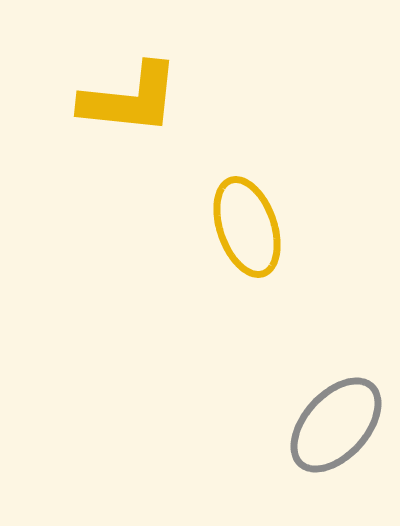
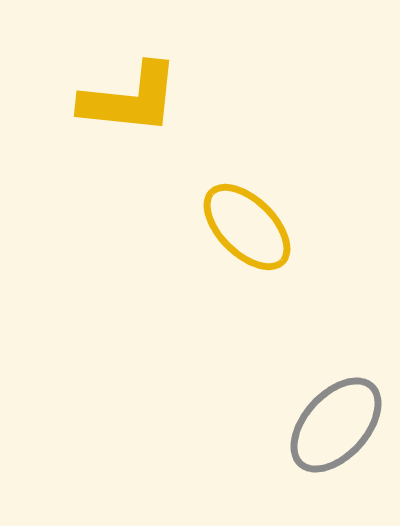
yellow ellipse: rotated 26 degrees counterclockwise
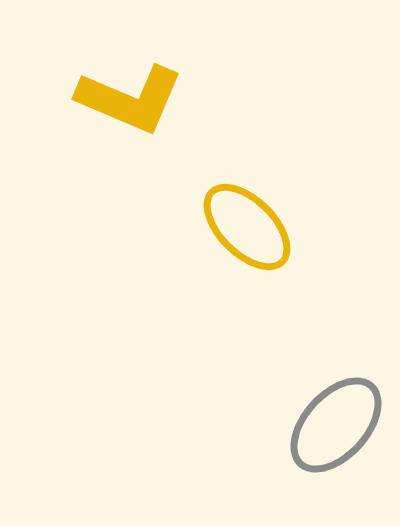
yellow L-shape: rotated 17 degrees clockwise
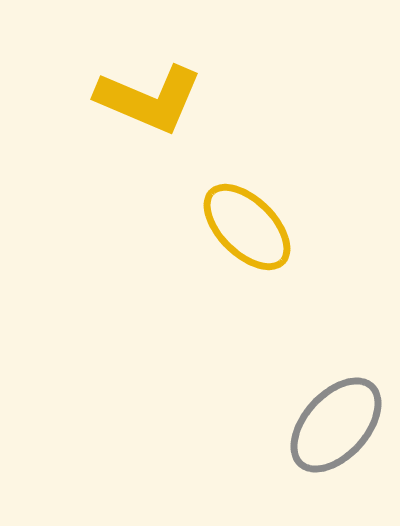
yellow L-shape: moved 19 px right
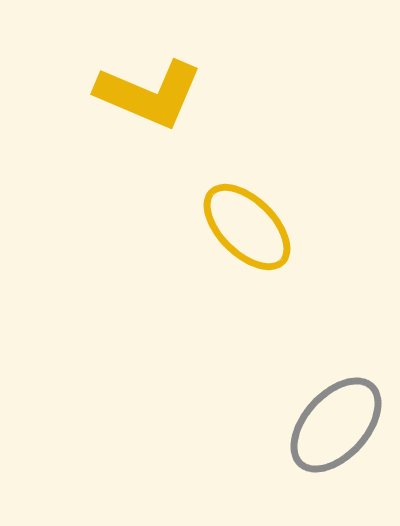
yellow L-shape: moved 5 px up
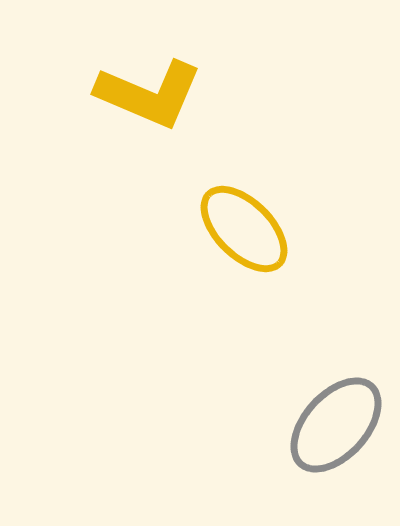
yellow ellipse: moved 3 px left, 2 px down
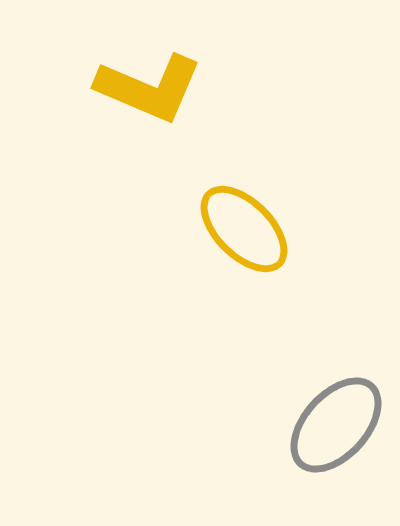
yellow L-shape: moved 6 px up
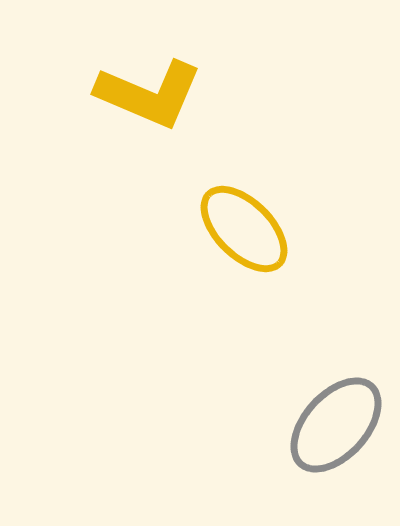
yellow L-shape: moved 6 px down
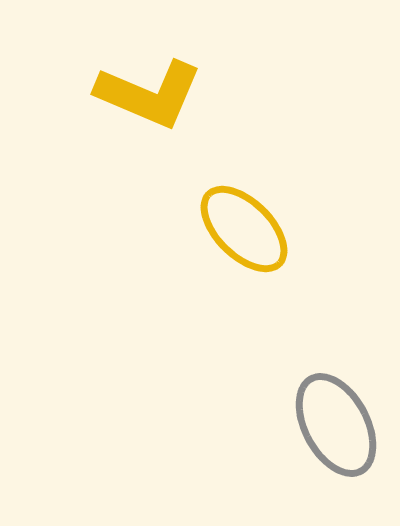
gray ellipse: rotated 70 degrees counterclockwise
